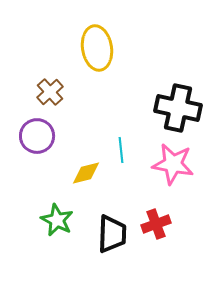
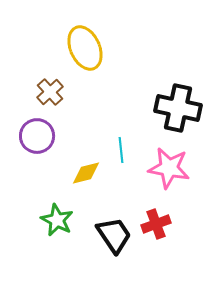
yellow ellipse: moved 12 px left; rotated 15 degrees counterclockwise
pink star: moved 4 px left, 4 px down
black trapezoid: moved 2 px right, 1 px down; rotated 36 degrees counterclockwise
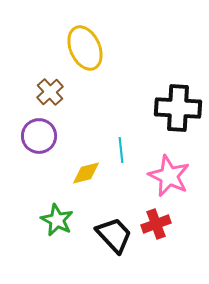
black cross: rotated 9 degrees counterclockwise
purple circle: moved 2 px right
pink star: moved 8 px down; rotated 15 degrees clockwise
black trapezoid: rotated 9 degrees counterclockwise
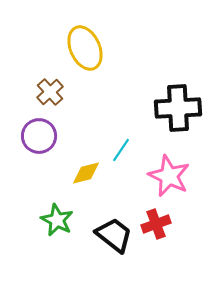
black cross: rotated 6 degrees counterclockwise
cyan line: rotated 40 degrees clockwise
black trapezoid: rotated 9 degrees counterclockwise
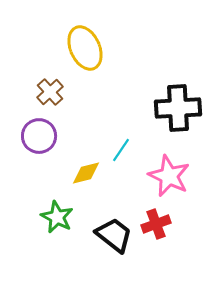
green star: moved 3 px up
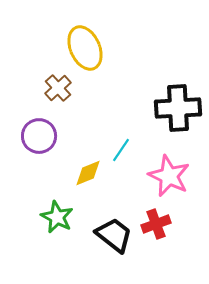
brown cross: moved 8 px right, 4 px up
yellow diamond: moved 2 px right; rotated 8 degrees counterclockwise
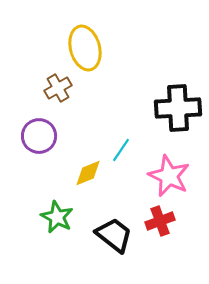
yellow ellipse: rotated 9 degrees clockwise
brown cross: rotated 12 degrees clockwise
red cross: moved 4 px right, 3 px up
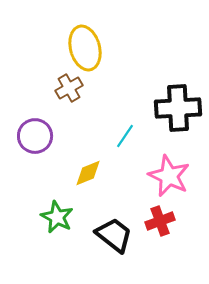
brown cross: moved 11 px right
purple circle: moved 4 px left
cyan line: moved 4 px right, 14 px up
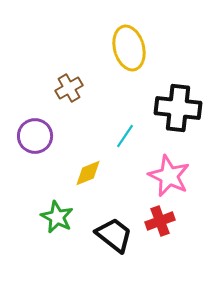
yellow ellipse: moved 44 px right
black cross: rotated 9 degrees clockwise
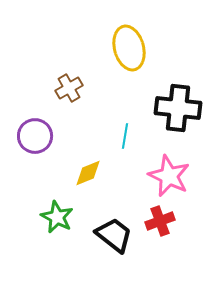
cyan line: rotated 25 degrees counterclockwise
